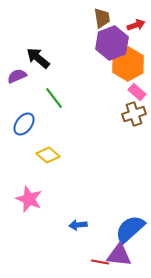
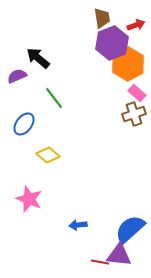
pink rectangle: moved 1 px down
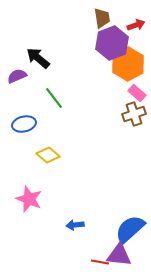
blue ellipse: rotated 40 degrees clockwise
blue arrow: moved 3 px left
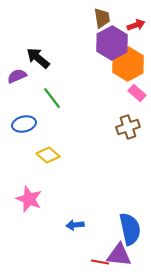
purple hexagon: rotated 8 degrees counterclockwise
green line: moved 2 px left
brown cross: moved 6 px left, 13 px down
blue semicircle: rotated 120 degrees clockwise
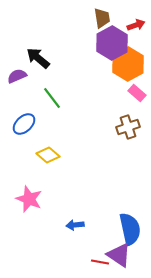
blue ellipse: rotated 30 degrees counterclockwise
purple triangle: rotated 28 degrees clockwise
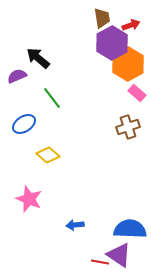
red arrow: moved 5 px left
blue ellipse: rotated 10 degrees clockwise
blue semicircle: rotated 76 degrees counterclockwise
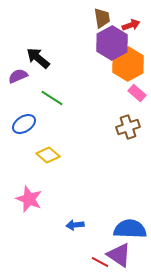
purple semicircle: moved 1 px right
green line: rotated 20 degrees counterclockwise
red line: rotated 18 degrees clockwise
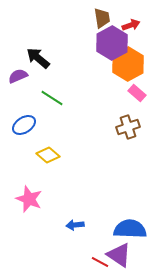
blue ellipse: moved 1 px down
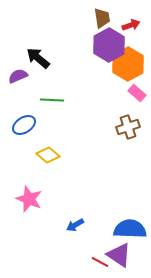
purple hexagon: moved 3 px left, 2 px down
green line: moved 2 px down; rotated 30 degrees counterclockwise
blue arrow: rotated 24 degrees counterclockwise
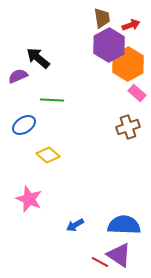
blue semicircle: moved 6 px left, 4 px up
